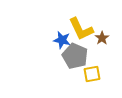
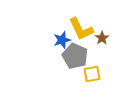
blue star: rotated 30 degrees counterclockwise
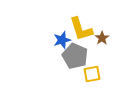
yellow L-shape: rotated 8 degrees clockwise
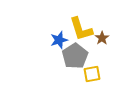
blue star: moved 3 px left
gray pentagon: rotated 15 degrees clockwise
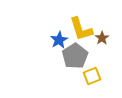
blue star: rotated 12 degrees counterclockwise
yellow square: moved 2 px down; rotated 12 degrees counterclockwise
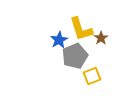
brown star: moved 1 px left
gray pentagon: rotated 10 degrees clockwise
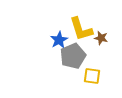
brown star: rotated 24 degrees counterclockwise
gray pentagon: moved 2 px left
yellow square: rotated 30 degrees clockwise
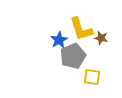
yellow square: moved 1 px down
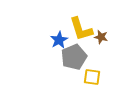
brown star: moved 1 px up
gray pentagon: moved 1 px right, 1 px down
